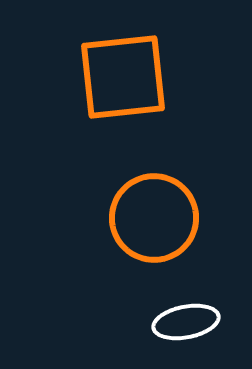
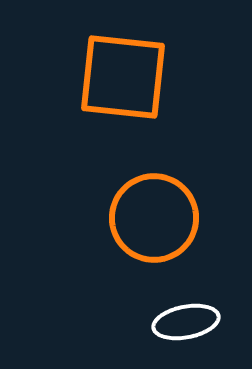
orange square: rotated 12 degrees clockwise
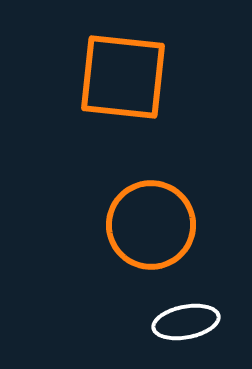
orange circle: moved 3 px left, 7 px down
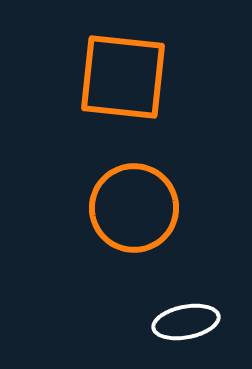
orange circle: moved 17 px left, 17 px up
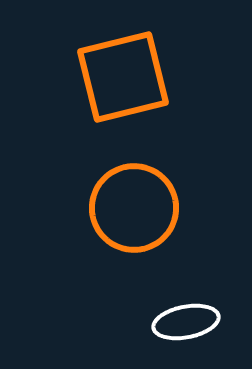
orange square: rotated 20 degrees counterclockwise
